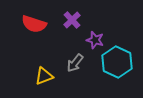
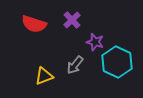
purple star: moved 2 px down
gray arrow: moved 2 px down
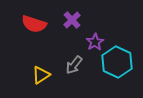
purple star: rotated 24 degrees clockwise
gray arrow: moved 1 px left
yellow triangle: moved 3 px left, 1 px up; rotated 12 degrees counterclockwise
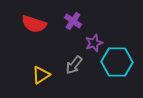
purple cross: moved 1 px right, 1 px down; rotated 12 degrees counterclockwise
purple star: moved 1 px left, 1 px down; rotated 12 degrees clockwise
cyan hexagon: rotated 24 degrees counterclockwise
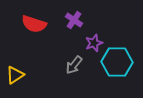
purple cross: moved 1 px right, 1 px up
yellow triangle: moved 26 px left
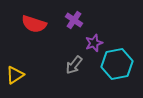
cyan hexagon: moved 2 px down; rotated 12 degrees counterclockwise
